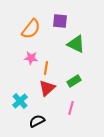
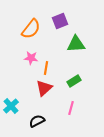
purple square: rotated 28 degrees counterclockwise
green triangle: rotated 30 degrees counterclockwise
red triangle: moved 3 px left
cyan cross: moved 9 px left, 5 px down
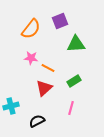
orange line: moved 2 px right; rotated 72 degrees counterclockwise
cyan cross: rotated 28 degrees clockwise
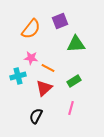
cyan cross: moved 7 px right, 30 px up
black semicircle: moved 1 px left, 5 px up; rotated 35 degrees counterclockwise
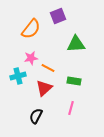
purple square: moved 2 px left, 5 px up
pink star: rotated 16 degrees counterclockwise
green rectangle: rotated 40 degrees clockwise
